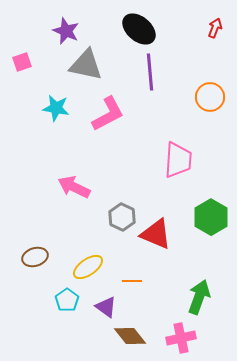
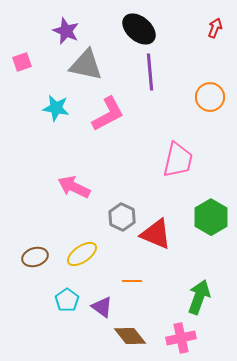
pink trapezoid: rotated 9 degrees clockwise
yellow ellipse: moved 6 px left, 13 px up
purple triangle: moved 4 px left
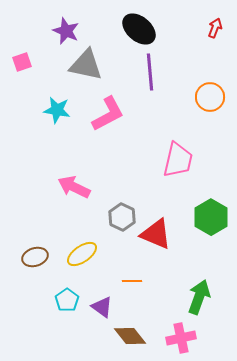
cyan star: moved 1 px right, 2 px down
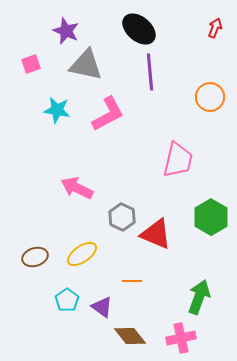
pink square: moved 9 px right, 2 px down
pink arrow: moved 3 px right, 1 px down
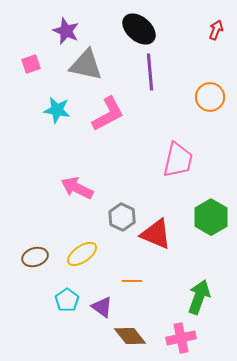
red arrow: moved 1 px right, 2 px down
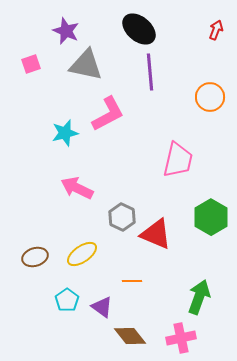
cyan star: moved 8 px right, 23 px down; rotated 24 degrees counterclockwise
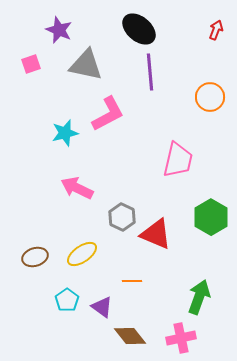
purple star: moved 7 px left, 1 px up
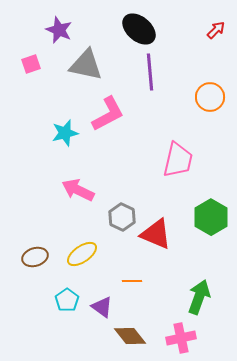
red arrow: rotated 24 degrees clockwise
pink arrow: moved 1 px right, 2 px down
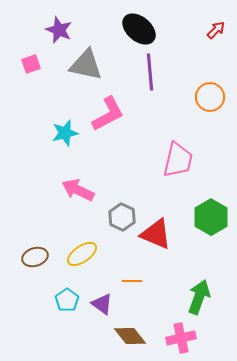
purple triangle: moved 3 px up
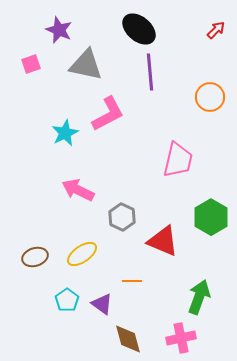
cyan star: rotated 12 degrees counterclockwise
red triangle: moved 7 px right, 7 px down
brown diamond: moved 2 px left, 3 px down; rotated 24 degrees clockwise
